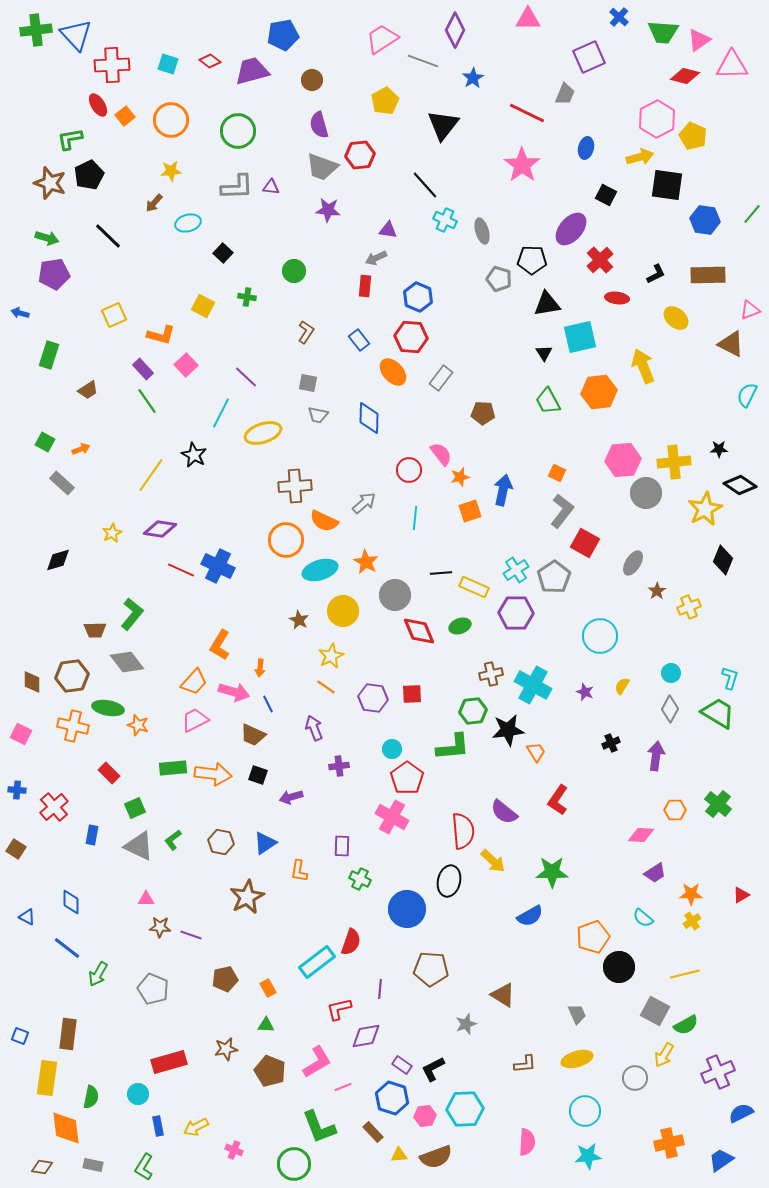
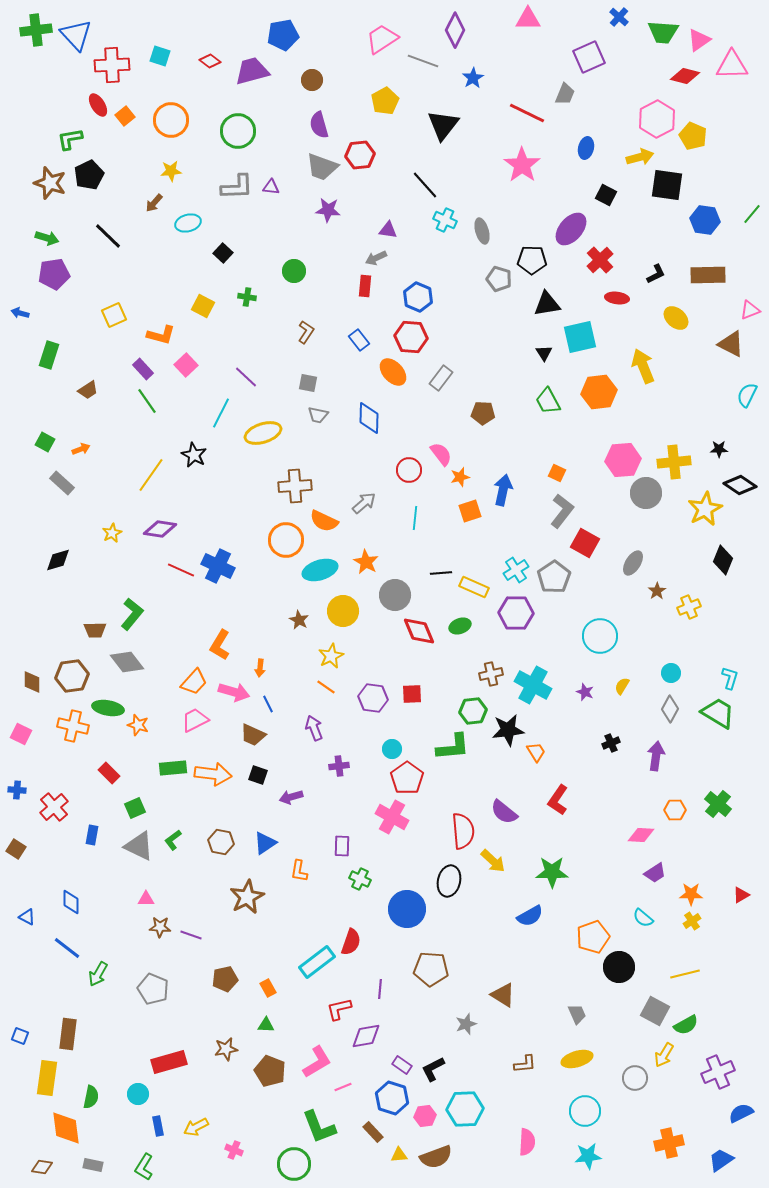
cyan square at (168, 64): moved 8 px left, 8 px up
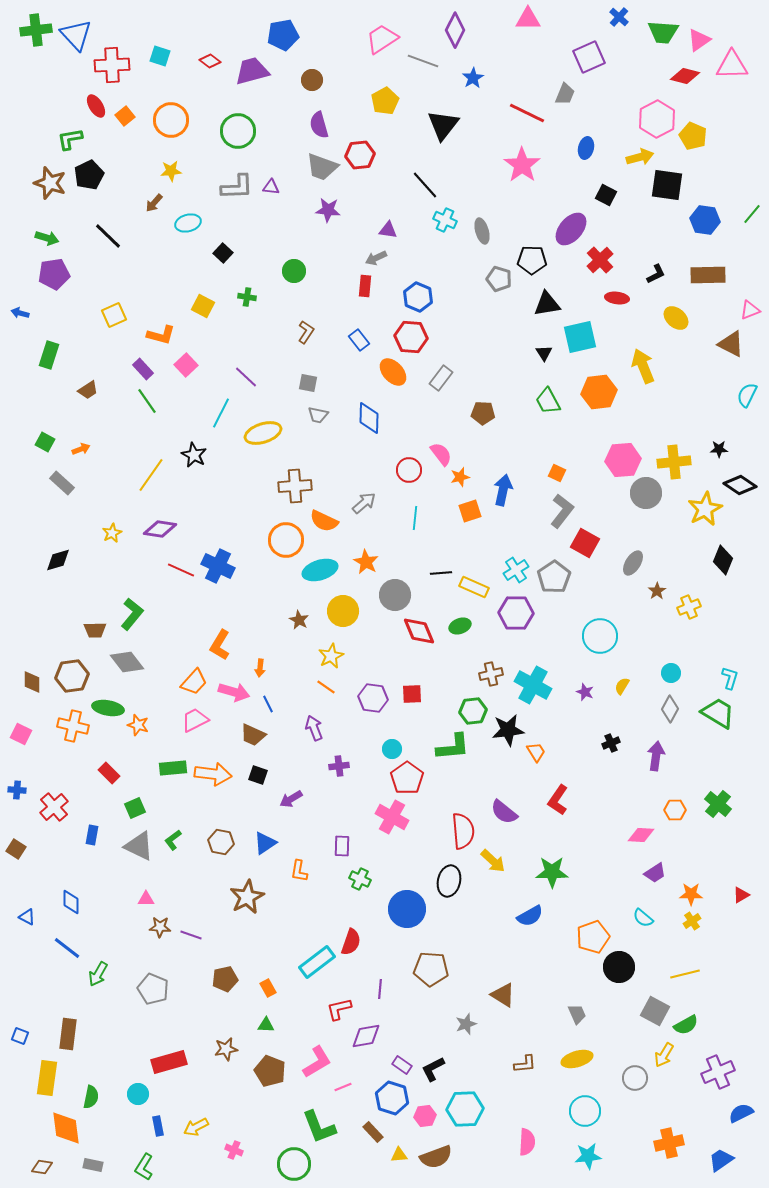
red ellipse at (98, 105): moved 2 px left, 1 px down
purple arrow at (291, 797): moved 2 px down; rotated 15 degrees counterclockwise
